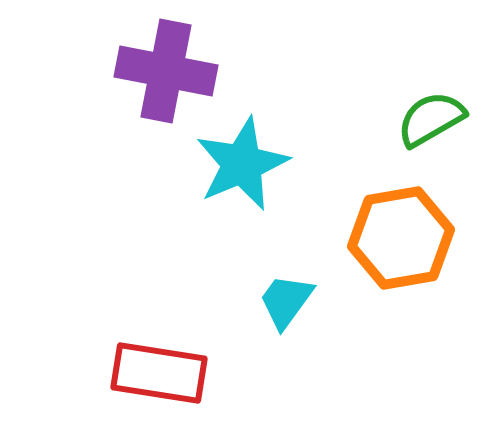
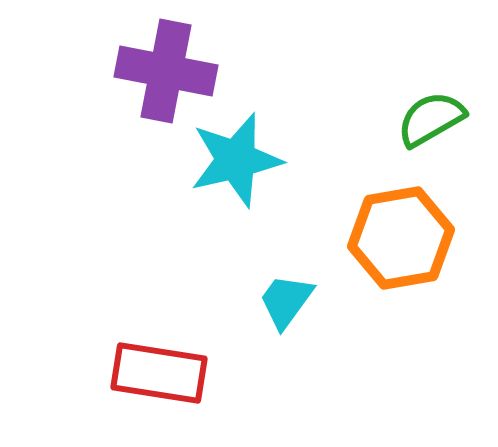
cyan star: moved 6 px left, 4 px up; rotated 10 degrees clockwise
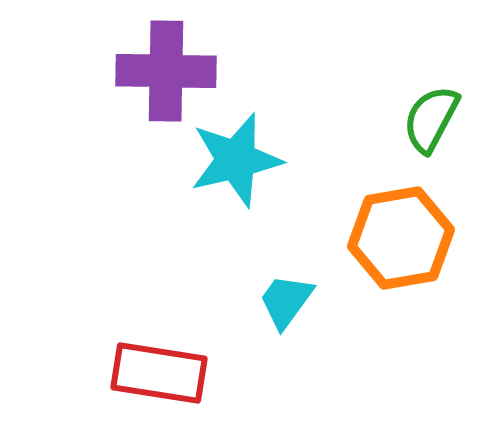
purple cross: rotated 10 degrees counterclockwise
green semicircle: rotated 32 degrees counterclockwise
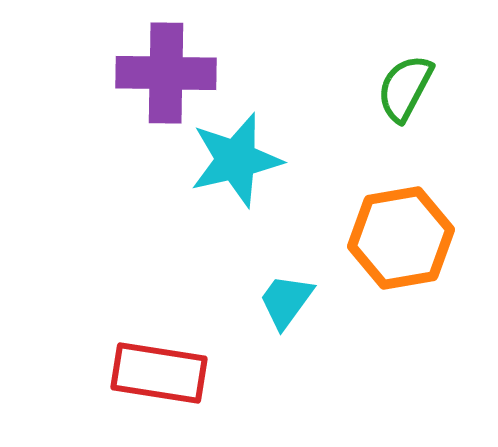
purple cross: moved 2 px down
green semicircle: moved 26 px left, 31 px up
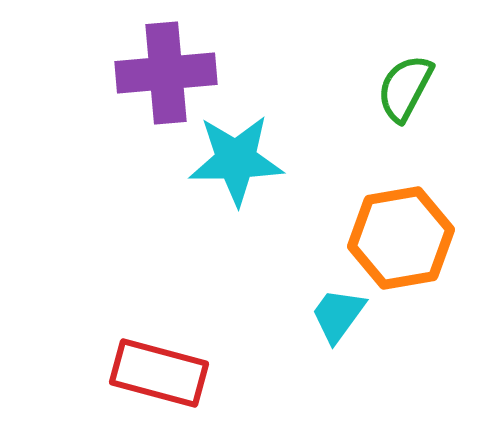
purple cross: rotated 6 degrees counterclockwise
cyan star: rotated 12 degrees clockwise
cyan trapezoid: moved 52 px right, 14 px down
red rectangle: rotated 6 degrees clockwise
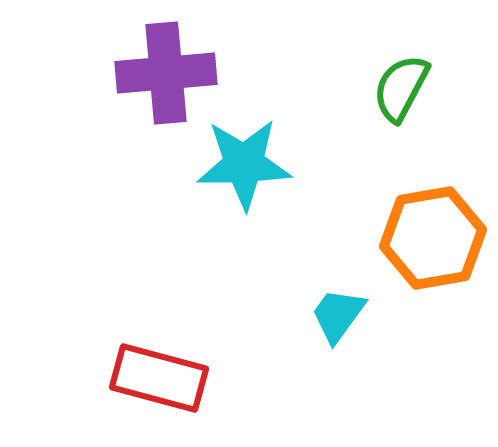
green semicircle: moved 4 px left
cyan star: moved 8 px right, 4 px down
orange hexagon: moved 32 px right
red rectangle: moved 5 px down
